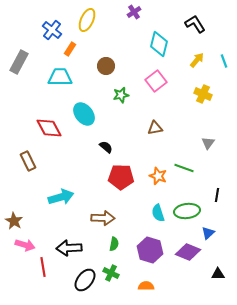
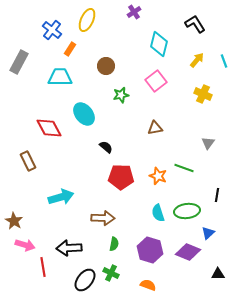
orange semicircle: moved 2 px right, 1 px up; rotated 21 degrees clockwise
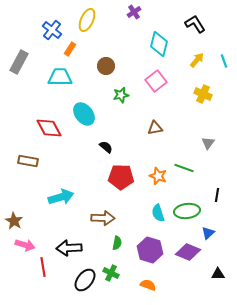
brown rectangle: rotated 54 degrees counterclockwise
green semicircle: moved 3 px right, 1 px up
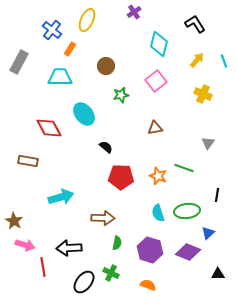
black ellipse: moved 1 px left, 2 px down
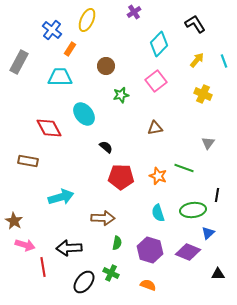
cyan diamond: rotated 30 degrees clockwise
green ellipse: moved 6 px right, 1 px up
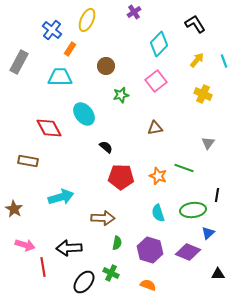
brown star: moved 12 px up
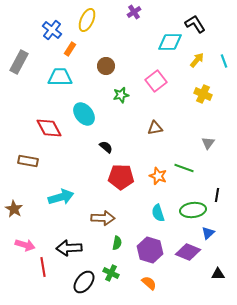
cyan diamond: moved 11 px right, 2 px up; rotated 45 degrees clockwise
orange semicircle: moved 1 px right, 2 px up; rotated 21 degrees clockwise
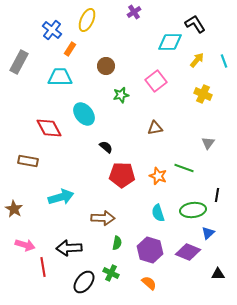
red pentagon: moved 1 px right, 2 px up
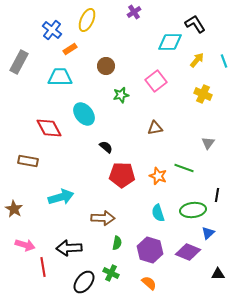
orange rectangle: rotated 24 degrees clockwise
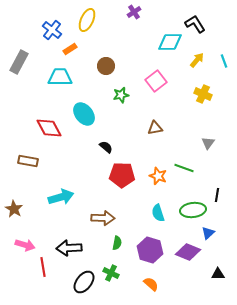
orange semicircle: moved 2 px right, 1 px down
